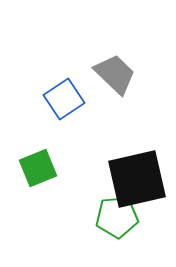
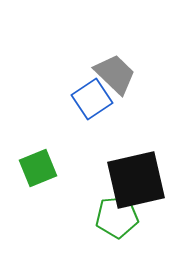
blue square: moved 28 px right
black square: moved 1 px left, 1 px down
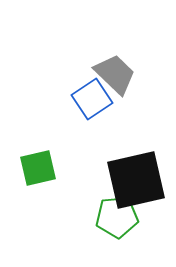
green square: rotated 9 degrees clockwise
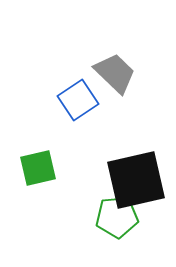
gray trapezoid: moved 1 px up
blue square: moved 14 px left, 1 px down
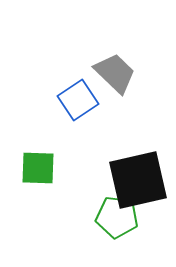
green square: rotated 15 degrees clockwise
black square: moved 2 px right
green pentagon: rotated 12 degrees clockwise
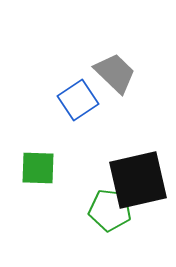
green pentagon: moved 7 px left, 7 px up
